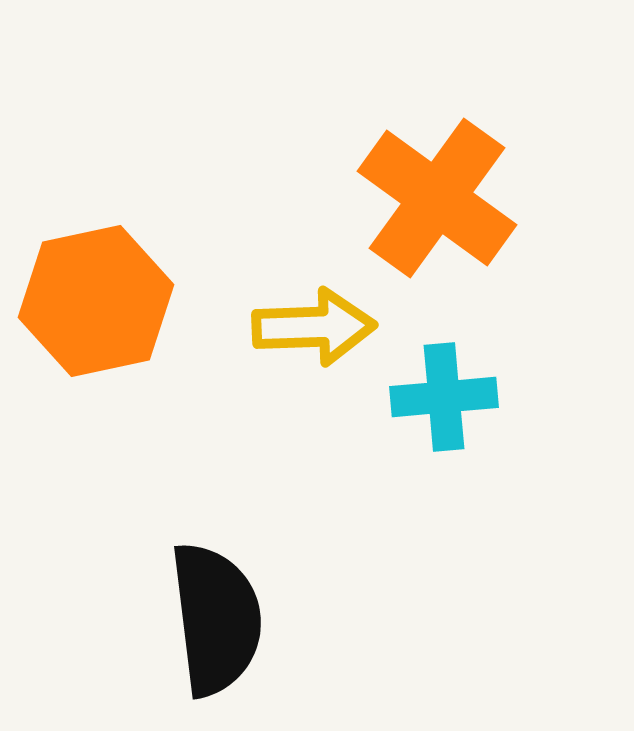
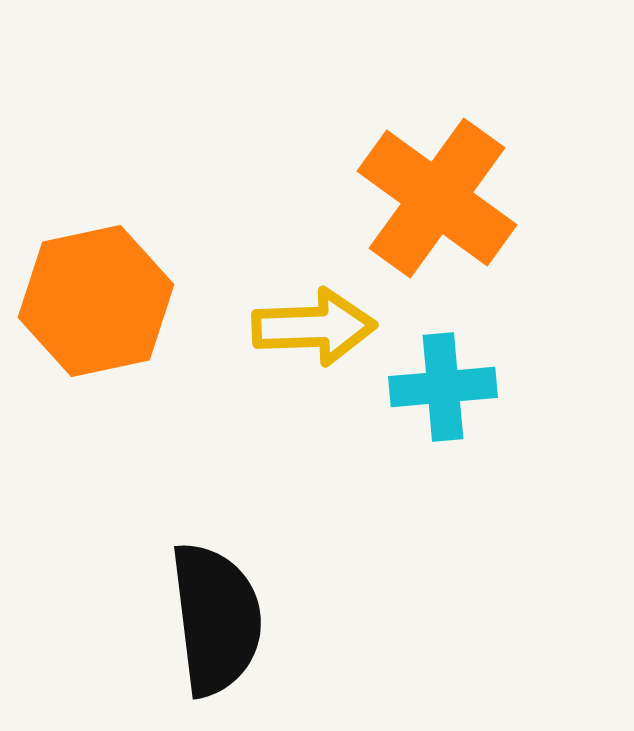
cyan cross: moved 1 px left, 10 px up
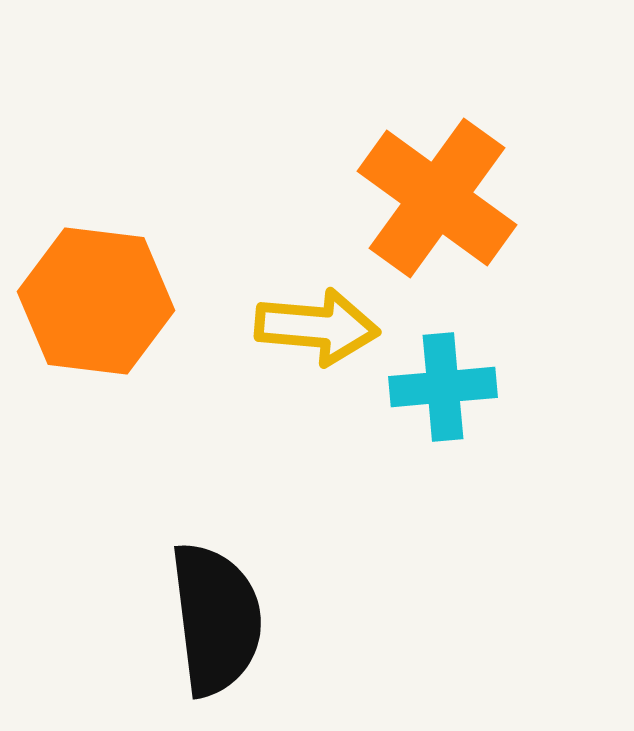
orange hexagon: rotated 19 degrees clockwise
yellow arrow: moved 3 px right; rotated 7 degrees clockwise
